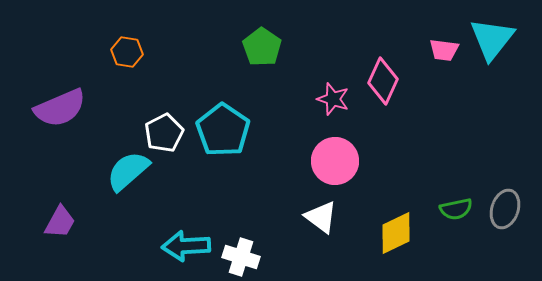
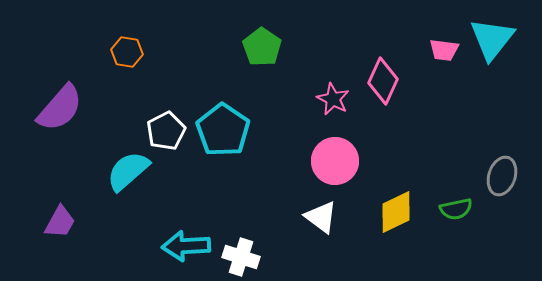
pink star: rotated 8 degrees clockwise
purple semicircle: rotated 26 degrees counterclockwise
white pentagon: moved 2 px right, 2 px up
gray ellipse: moved 3 px left, 33 px up
yellow diamond: moved 21 px up
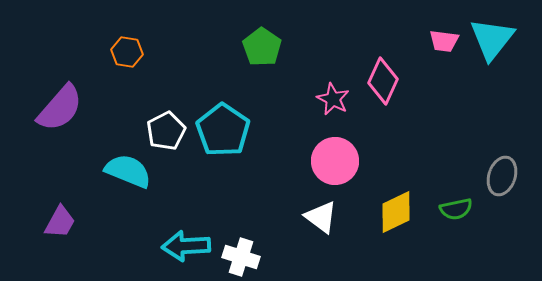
pink trapezoid: moved 9 px up
cyan semicircle: rotated 63 degrees clockwise
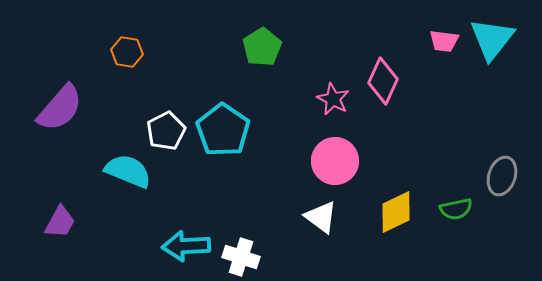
green pentagon: rotated 6 degrees clockwise
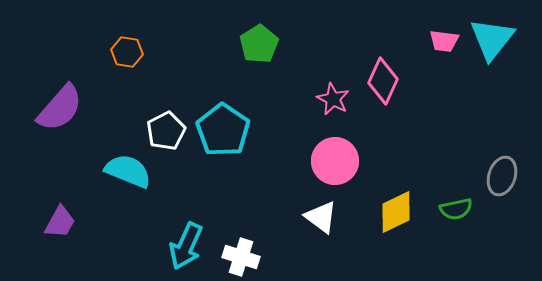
green pentagon: moved 3 px left, 3 px up
cyan arrow: rotated 63 degrees counterclockwise
